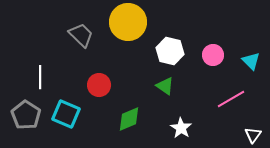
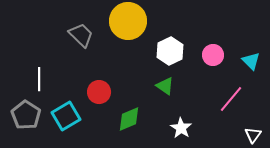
yellow circle: moved 1 px up
white hexagon: rotated 20 degrees clockwise
white line: moved 1 px left, 2 px down
red circle: moved 7 px down
pink line: rotated 20 degrees counterclockwise
cyan square: moved 2 px down; rotated 36 degrees clockwise
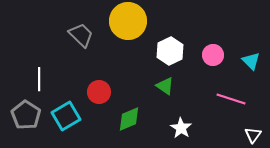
pink line: rotated 68 degrees clockwise
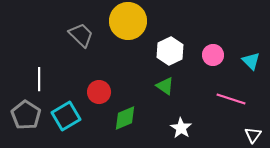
green diamond: moved 4 px left, 1 px up
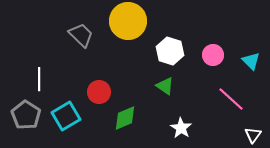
white hexagon: rotated 16 degrees counterclockwise
pink line: rotated 24 degrees clockwise
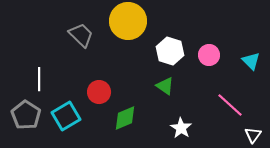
pink circle: moved 4 px left
pink line: moved 1 px left, 6 px down
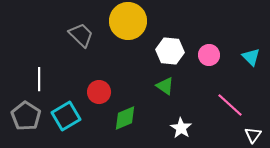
white hexagon: rotated 12 degrees counterclockwise
cyan triangle: moved 4 px up
gray pentagon: moved 1 px down
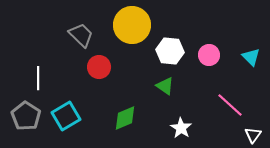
yellow circle: moved 4 px right, 4 px down
white line: moved 1 px left, 1 px up
red circle: moved 25 px up
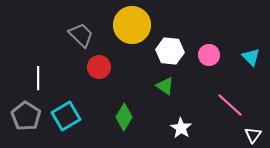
green diamond: moved 1 px left, 1 px up; rotated 36 degrees counterclockwise
